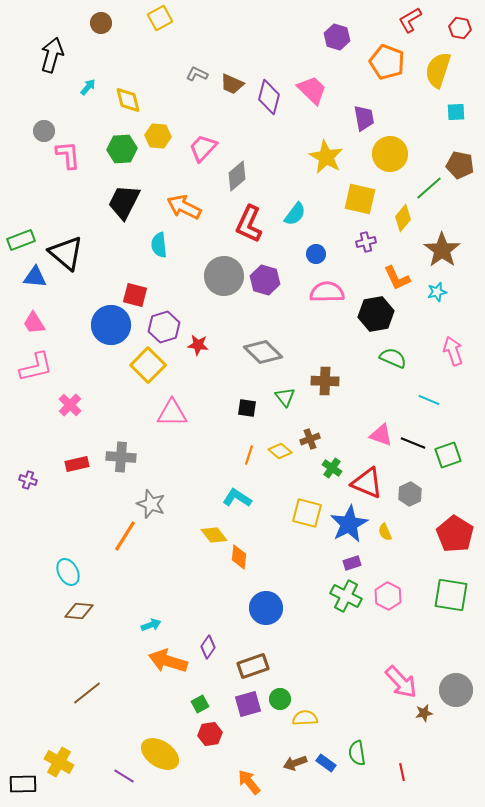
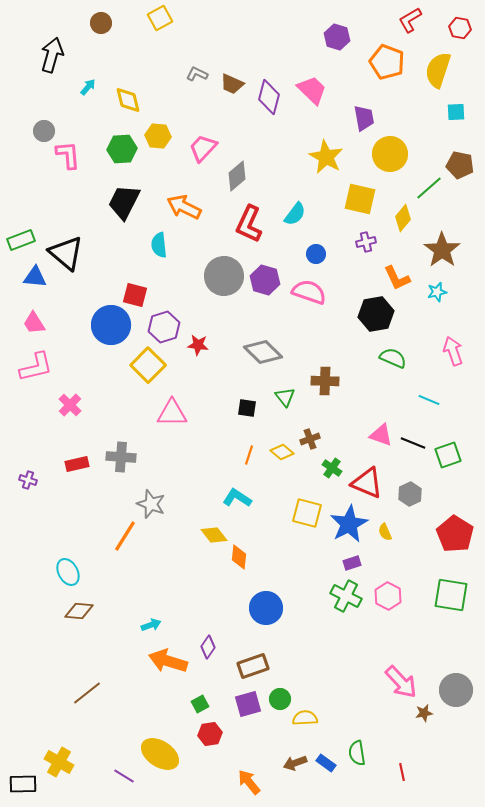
pink semicircle at (327, 292): moved 18 px left; rotated 20 degrees clockwise
yellow diamond at (280, 451): moved 2 px right, 1 px down
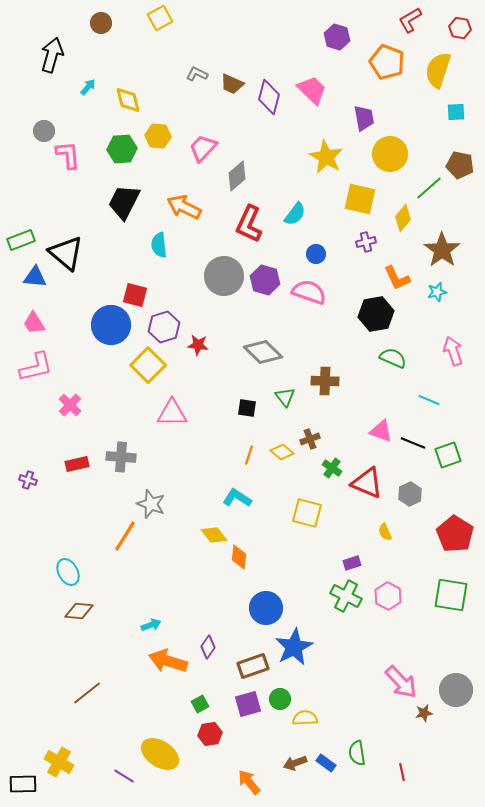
pink triangle at (381, 435): moved 4 px up
blue star at (349, 524): moved 55 px left, 123 px down
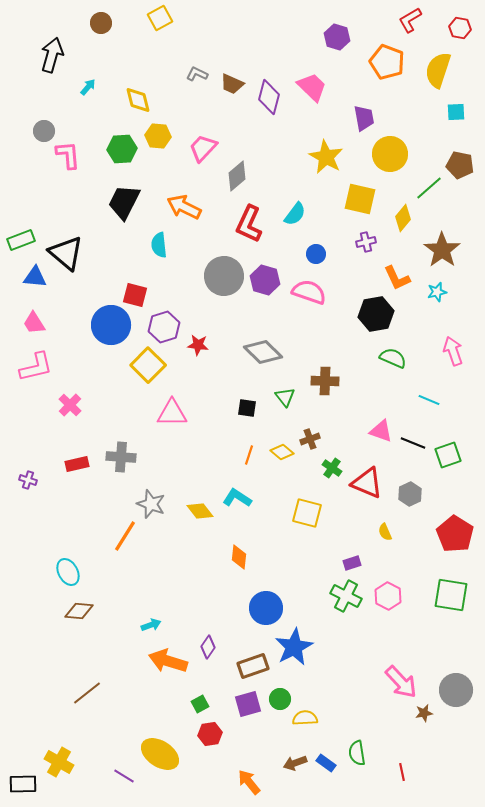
pink trapezoid at (312, 90): moved 3 px up
yellow diamond at (128, 100): moved 10 px right
yellow diamond at (214, 535): moved 14 px left, 24 px up
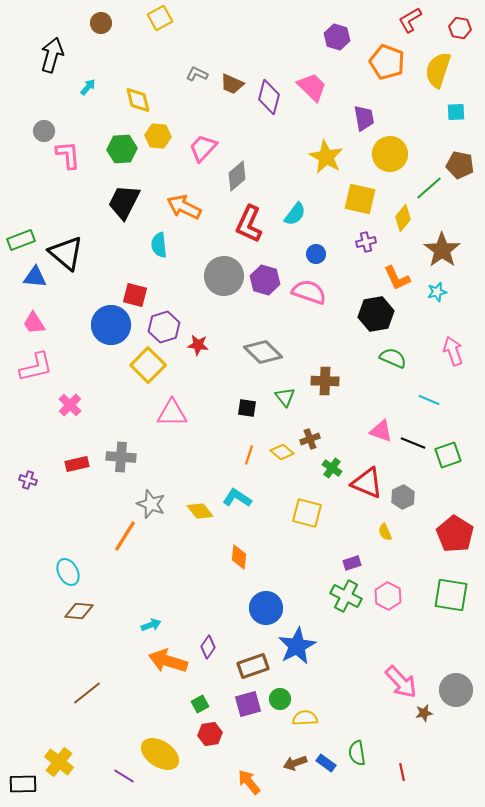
gray hexagon at (410, 494): moved 7 px left, 3 px down
blue star at (294, 647): moved 3 px right, 1 px up
yellow cross at (59, 762): rotated 8 degrees clockwise
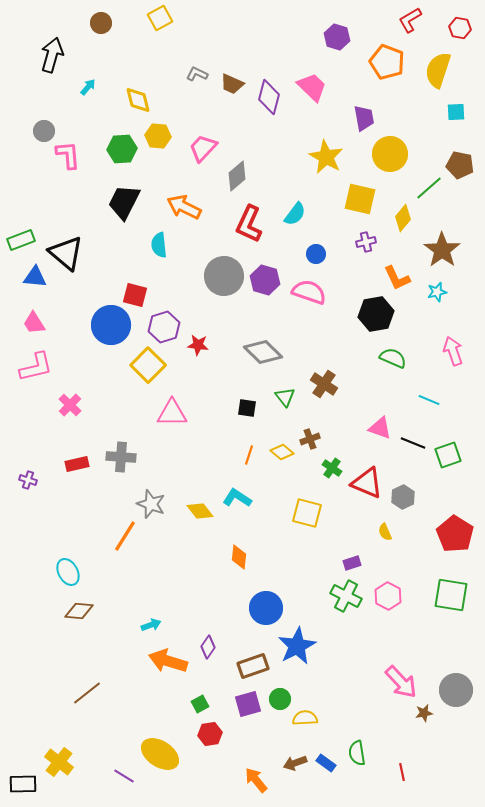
brown cross at (325, 381): moved 1 px left, 3 px down; rotated 32 degrees clockwise
pink triangle at (381, 431): moved 1 px left, 3 px up
orange arrow at (249, 782): moved 7 px right, 2 px up
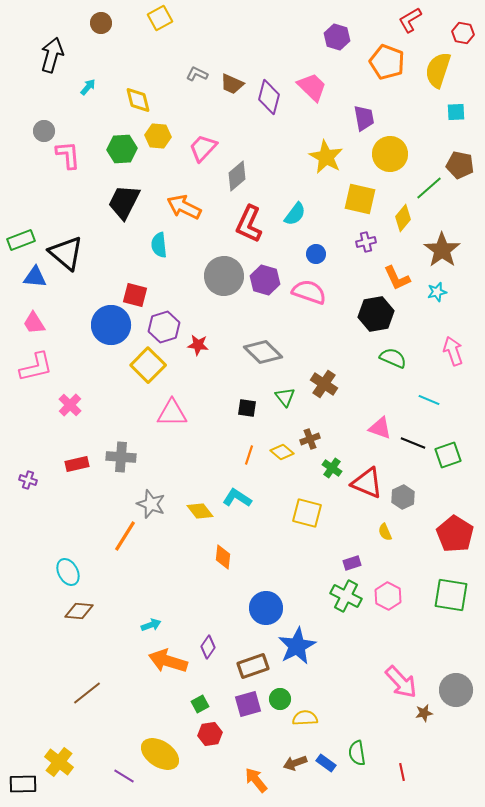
red hexagon at (460, 28): moved 3 px right, 5 px down
orange diamond at (239, 557): moved 16 px left
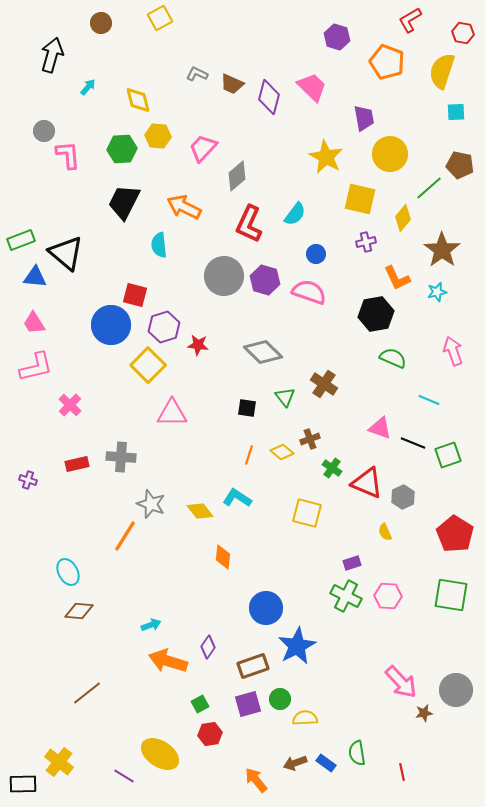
yellow semicircle at (438, 70): moved 4 px right, 1 px down
pink hexagon at (388, 596): rotated 24 degrees counterclockwise
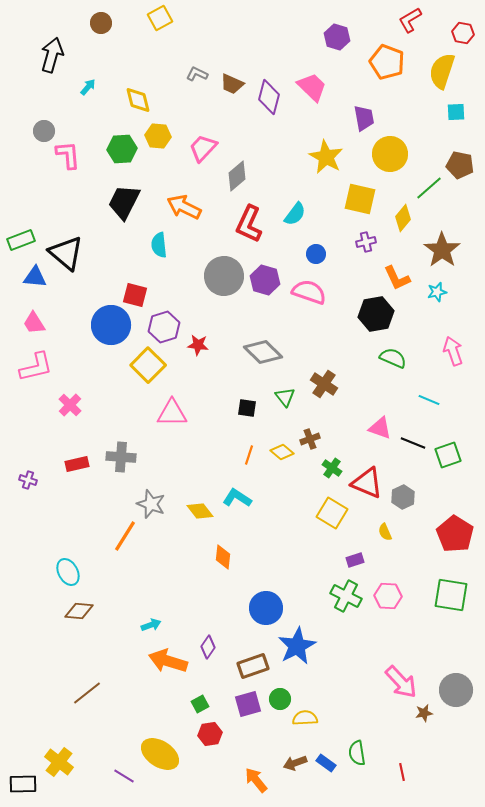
yellow square at (307, 513): moved 25 px right; rotated 16 degrees clockwise
purple rectangle at (352, 563): moved 3 px right, 3 px up
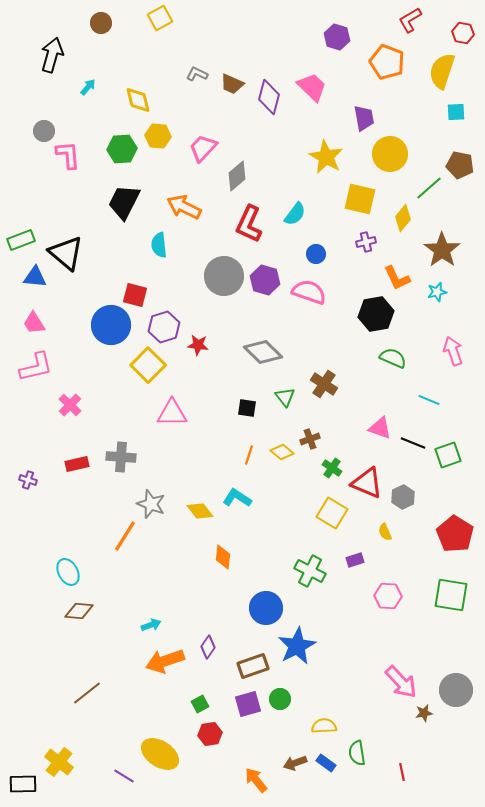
green cross at (346, 596): moved 36 px left, 25 px up
orange arrow at (168, 661): moved 3 px left; rotated 36 degrees counterclockwise
yellow semicircle at (305, 718): moved 19 px right, 8 px down
